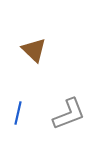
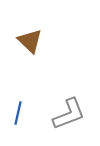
brown triangle: moved 4 px left, 9 px up
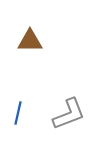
brown triangle: rotated 44 degrees counterclockwise
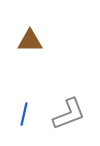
blue line: moved 6 px right, 1 px down
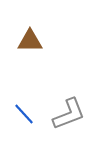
blue line: rotated 55 degrees counterclockwise
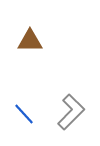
gray L-shape: moved 2 px right, 2 px up; rotated 24 degrees counterclockwise
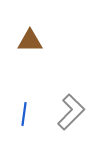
blue line: rotated 50 degrees clockwise
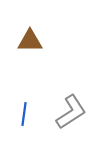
gray L-shape: rotated 12 degrees clockwise
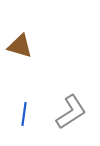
brown triangle: moved 10 px left, 5 px down; rotated 16 degrees clockwise
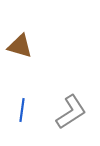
blue line: moved 2 px left, 4 px up
